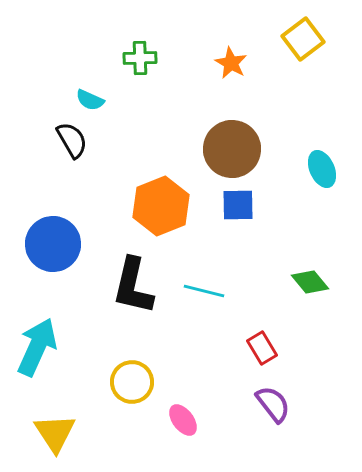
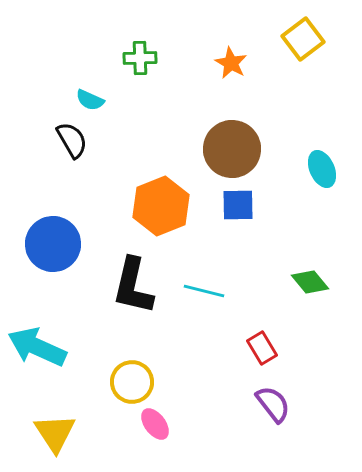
cyan arrow: rotated 90 degrees counterclockwise
pink ellipse: moved 28 px left, 4 px down
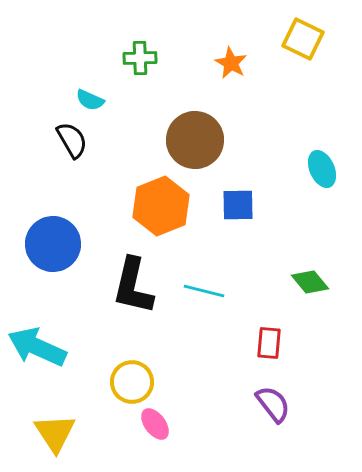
yellow square: rotated 27 degrees counterclockwise
brown circle: moved 37 px left, 9 px up
red rectangle: moved 7 px right, 5 px up; rotated 36 degrees clockwise
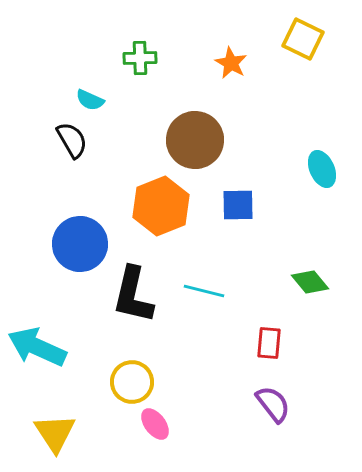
blue circle: moved 27 px right
black L-shape: moved 9 px down
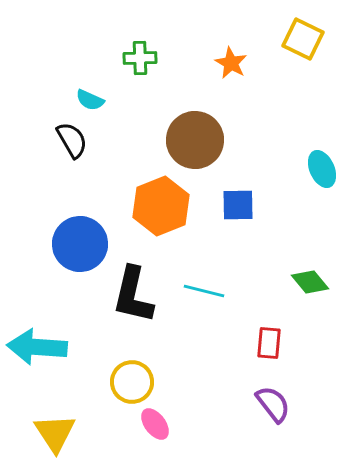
cyan arrow: rotated 20 degrees counterclockwise
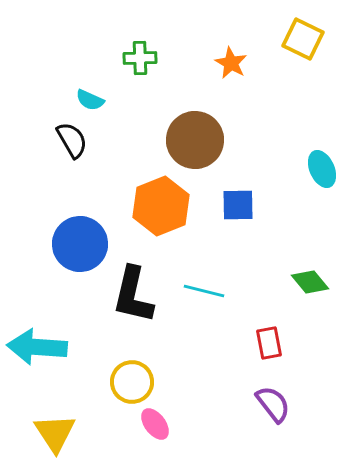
red rectangle: rotated 16 degrees counterclockwise
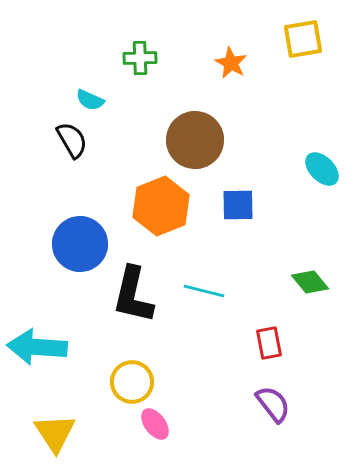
yellow square: rotated 36 degrees counterclockwise
cyan ellipse: rotated 21 degrees counterclockwise
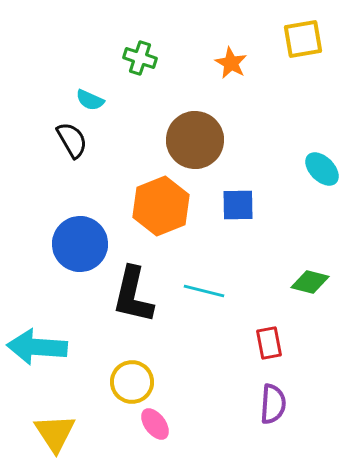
green cross: rotated 20 degrees clockwise
green diamond: rotated 36 degrees counterclockwise
purple semicircle: rotated 42 degrees clockwise
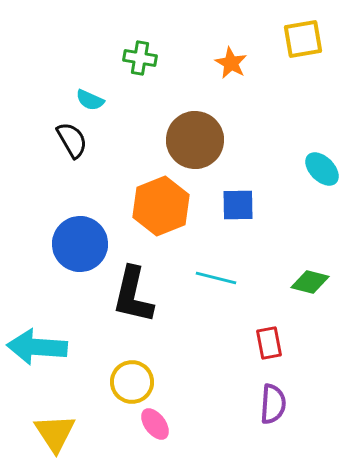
green cross: rotated 8 degrees counterclockwise
cyan line: moved 12 px right, 13 px up
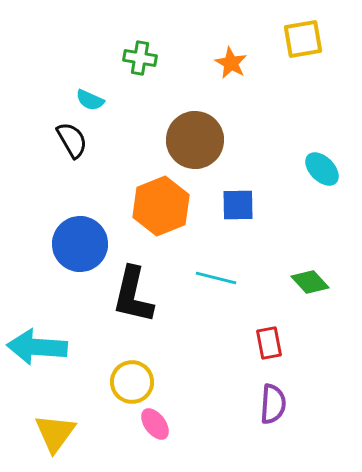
green diamond: rotated 33 degrees clockwise
yellow triangle: rotated 9 degrees clockwise
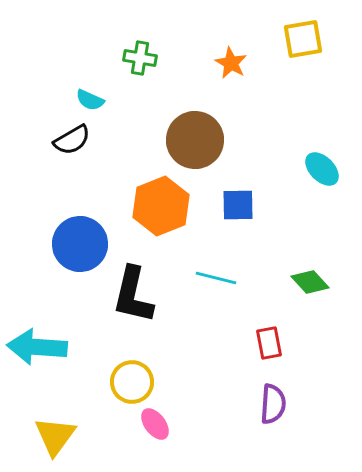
black semicircle: rotated 90 degrees clockwise
yellow triangle: moved 3 px down
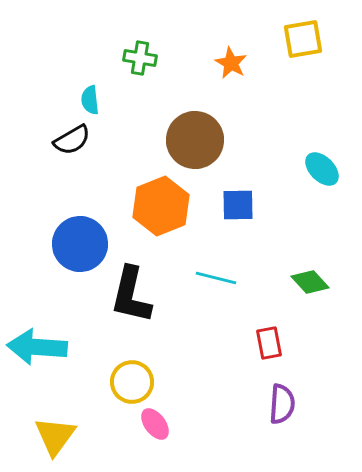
cyan semicircle: rotated 60 degrees clockwise
black L-shape: moved 2 px left
purple semicircle: moved 9 px right
